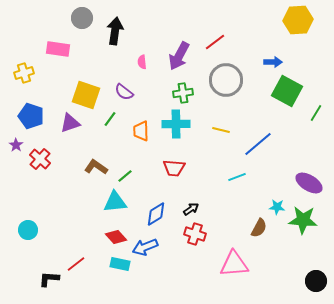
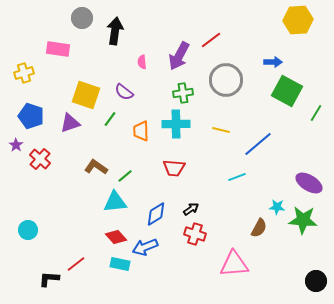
red line at (215, 42): moved 4 px left, 2 px up
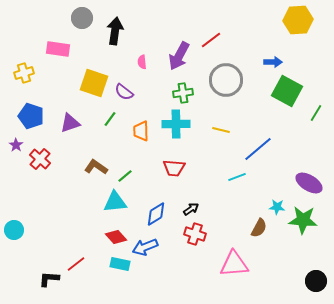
yellow square at (86, 95): moved 8 px right, 12 px up
blue line at (258, 144): moved 5 px down
cyan circle at (28, 230): moved 14 px left
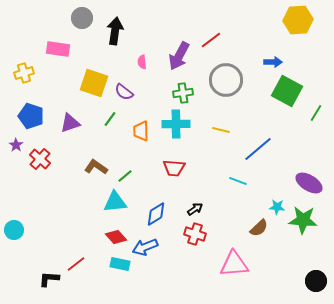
cyan line at (237, 177): moved 1 px right, 4 px down; rotated 42 degrees clockwise
black arrow at (191, 209): moved 4 px right
brown semicircle at (259, 228): rotated 18 degrees clockwise
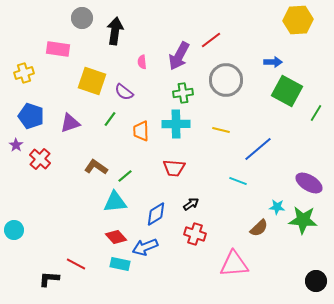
yellow square at (94, 83): moved 2 px left, 2 px up
black arrow at (195, 209): moved 4 px left, 5 px up
red line at (76, 264): rotated 66 degrees clockwise
